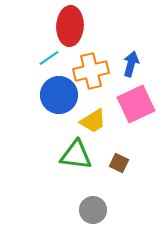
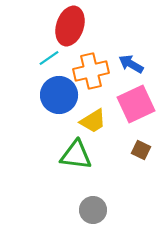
red ellipse: rotated 15 degrees clockwise
blue arrow: rotated 75 degrees counterclockwise
brown square: moved 22 px right, 13 px up
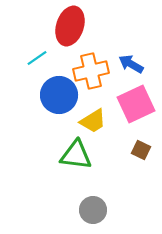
cyan line: moved 12 px left
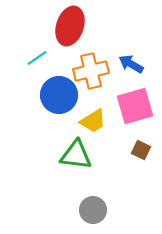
pink square: moved 1 px left, 2 px down; rotated 9 degrees clockwise
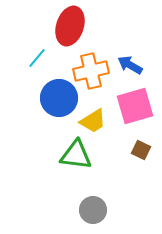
cyan line: rotated 15 degrees counterclockwise
blue arrow: moved 1 px left, 1 px down
blue circle: moved 3 px down
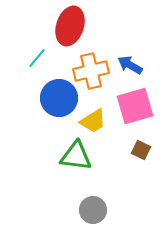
green triangle: moved 1 px down
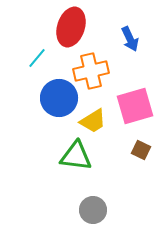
red ellipse: moved 1 px right, 1 px down
blue arrow: moved 26 px up; rotated 145 degrees counterclockwise
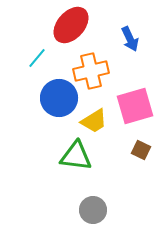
red ellipse: moved 2 px up; rotated 24 degrees clockwise
yellow trapezoid: moved 1 px right
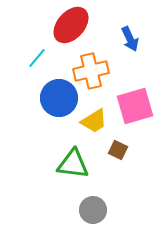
brown square: moved 23 px left
green triangle: moved 3 px left, 8 px down
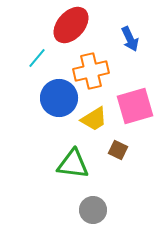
yellow trapezoid: moved 2 px up
